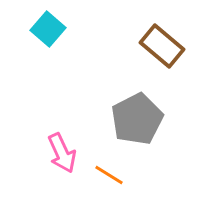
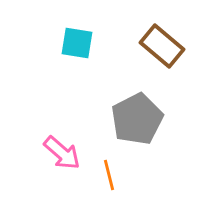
cyan square: moved 29 px right, 14 px down; rotated 32 degrees counterclockwise
pink arrow: rotated 24 degrees counterclockwise
orange line: rotated 44 degrees clockwise
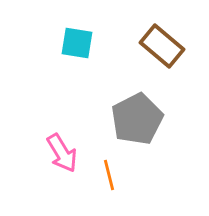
pink arrow: rotated 18 degrees clockwise
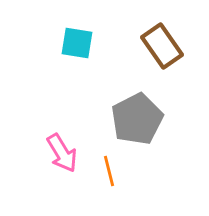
brown rectangle: rotated 15 degrees clockwise
orange line: moved 4 px up
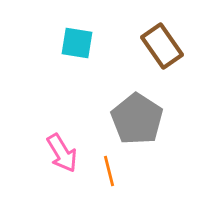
gray pentagon: rotated 12 degrees counterclockwise
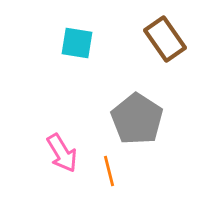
brown rectangle: moved 3 px right, 7 px up
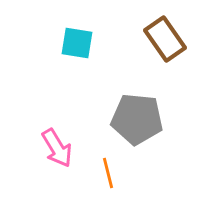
gray pentagon: rotated 27 degrees counterclockwise
pink arrow: moved 5 px left, 5 px up
orange line: moved 1 px left, 2 px down
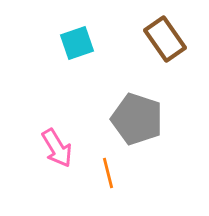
cyan square: rotated 28 degrees counterclockwise
gray pentagon: rotated 12 degrees clockwise
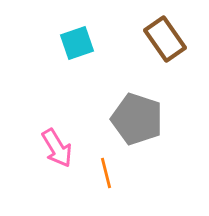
orange line: moved 2 px left
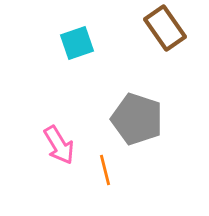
brown rectangle: moved 11 px up
pink arrow: moved 2 px right, 3 px up
orange line: moved 1 px left, 3 px up
